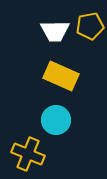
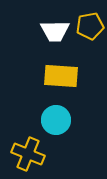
yellow rectangle: rotated 20 degrees counterclockwise
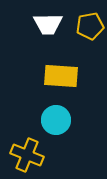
white trapezoid: moved 7 px left, 7 px up
yellow cross: moved 1 px left, 1 px down
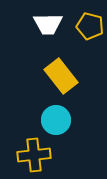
yellow pentagon: rotated 24 degrees clockwise
yellow rectangle: rotated 48 degrees clockwise
yellow cross: moved 7 px right; rotated 28 degrees counterclockwise
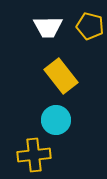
white trapezoid: moved 3 px down
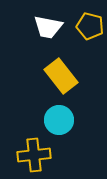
white trapezoid: rotated 12 degrees clockwise
cyan circle: moved 3 px right
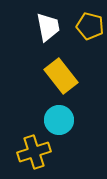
white trapezoid: rotated 112 degrees counterclockwise
yellow cross: moved 3 px up; rotated 12 degrees counterclockwise
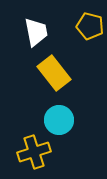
white trapezoid: moved 12 px left, 5 px down
yellow rectangle: moved 7 px left, 3 px up
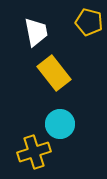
yellow pentagon: moved 1 px left, 4 px up
cyan circle: moved 1 px right, 4 px down
